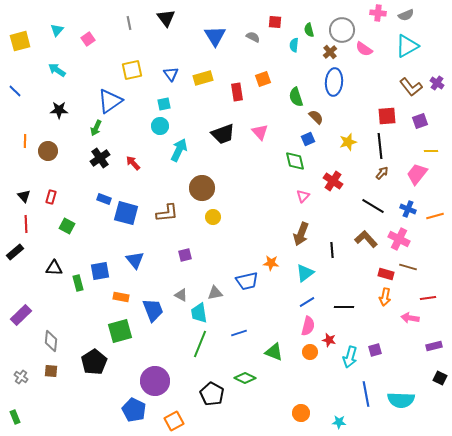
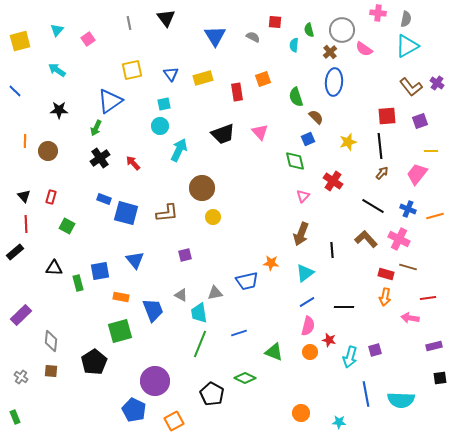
gray semicircle at (406, 15): moved 4 px down; rotated 56 degrees counterclockwise
black square at (440, 378): rotated 32 degrees counterclockwise
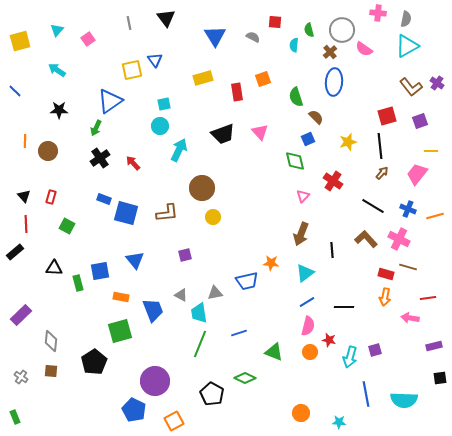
blue triangle at (171, 74): moved 16 px left, 14 px up
red square at (387, 116): rotated 12 degrees counterclockwise
cyan semicircle at (401, 400): moved 3 px right
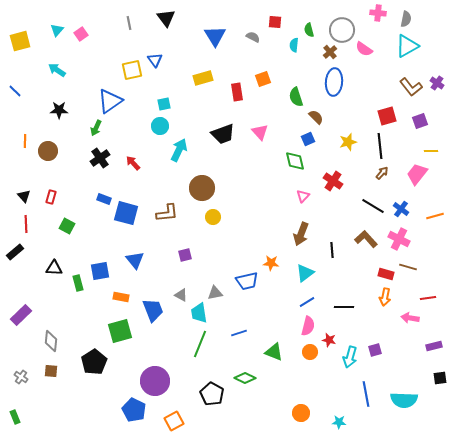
pink square at (88, 39): moved 7 px left, 5 px up
blue cross at (408, 209): moved 7 px left; rotated 14 degrees clockwise
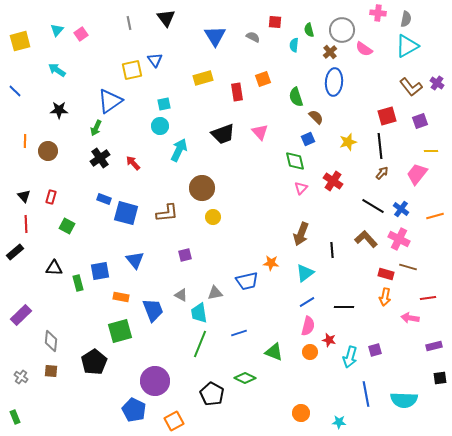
pink triangle at (303, 196): moved 2 px left, 8 px up
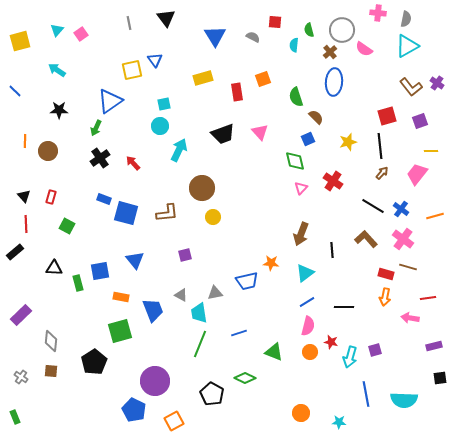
pink cross at (399, 239): moved 4 px right; rotated 10 degrees clockwise
red star at (329, 340): moved 2 px right, 2 px down
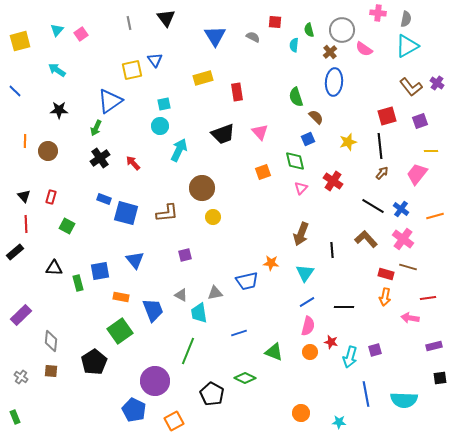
orange square at (263, 79): moved 93 px down
cyan triangle at (305, 273): rotated 18 degrees counterclockwise
green square at (120, 331): rotated 20 degrees counterclockwise
green line at (200, 344): moved 12 px left, 7 px down
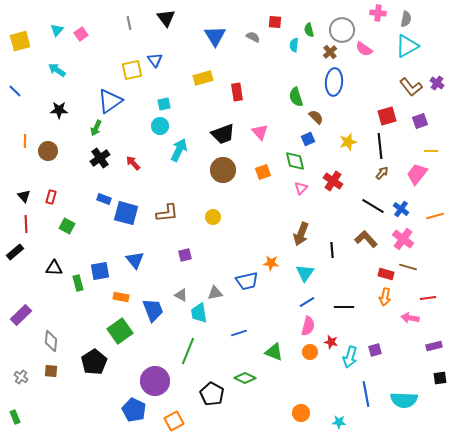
brown circle at (202, 188): moved 21 px right, 18 px up
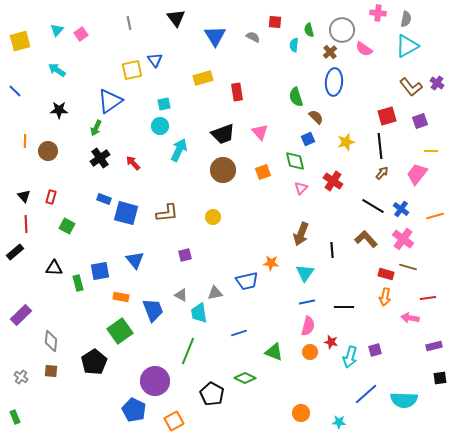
black triangle at (166, 18): moved 10 px right
yellow star at (348, 142): moved 2 px left
blue line at (307, 302): rotated 21 degrees clockwise
blue line at (366, 394): rotated 60 degrees clockwise
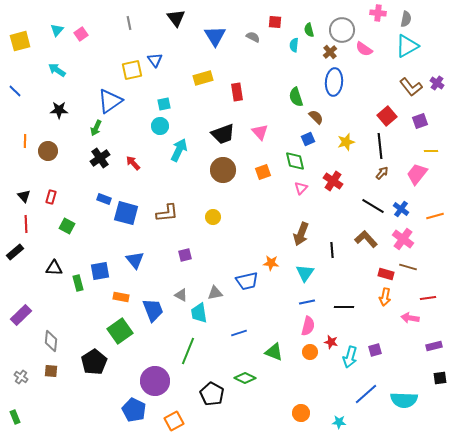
red square at (387, 116): rotated 24 degrees counterclockwise
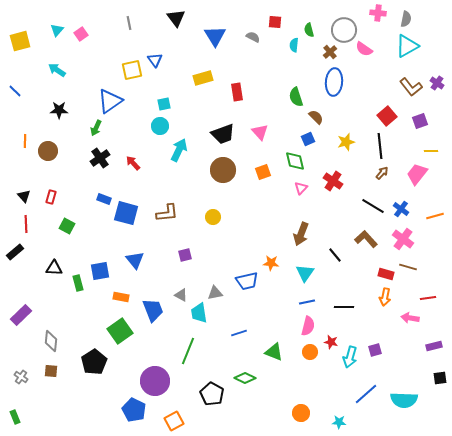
gray circle at (342, 30): moved 2 px right
black line at (332, 250): moved 3 px right, 5 px down; rotated 35 degrees counterclockwise
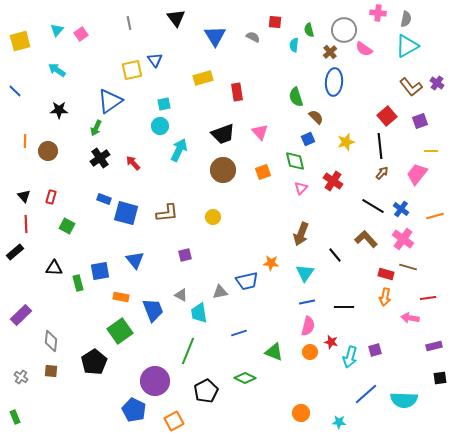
gray triangle at (215, 293): moved 5 px right, 1 px up
black pentagon at (212, 394): moved 6 px left, 3 px up; rotated 15 degrees clockwise
